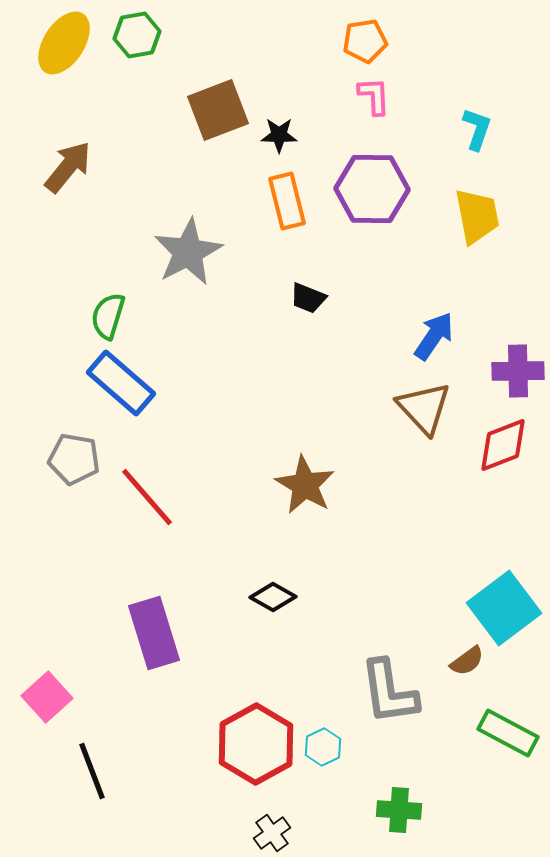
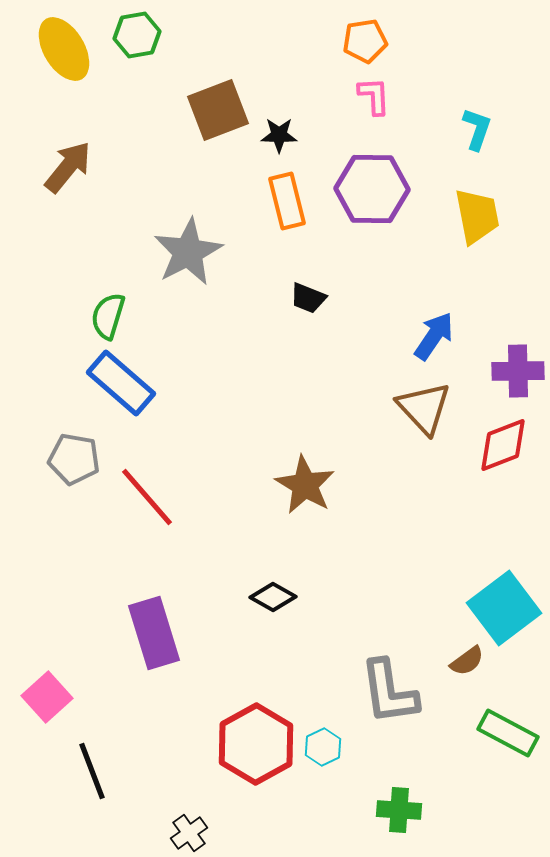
yellow ellipse: moved 6 px down; rotated 64 degrees counterclockwise
black cross: moved 83 px left
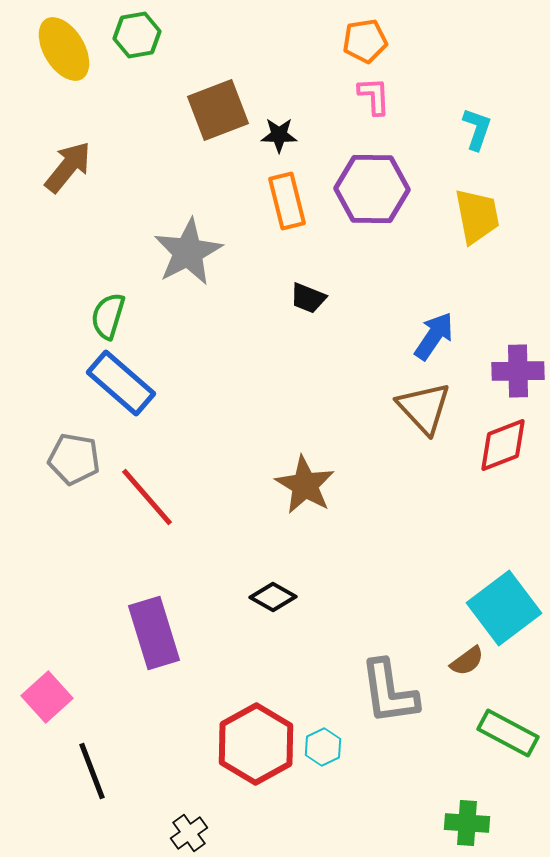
green cross: moved 68 px right, 13 px down
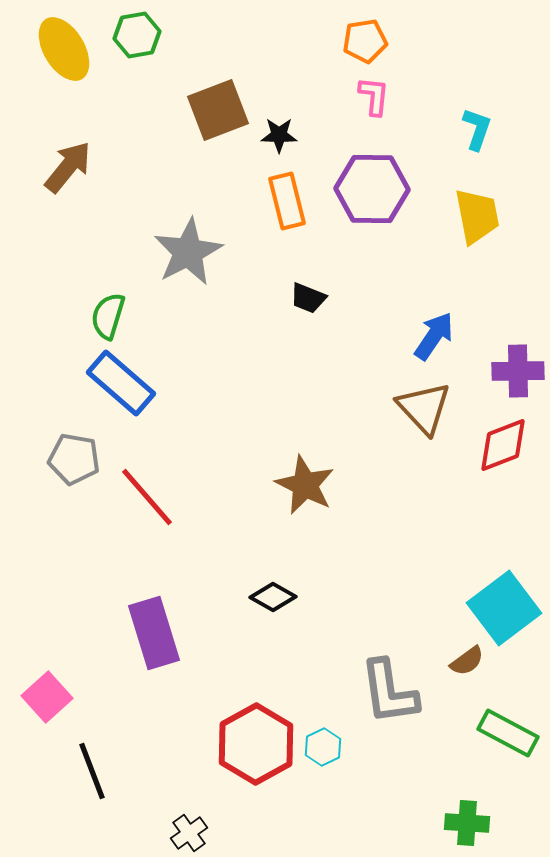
pink L-shape: rotated 9 degrees clockwise
brown star: rotated 4 degrees counterclockwise
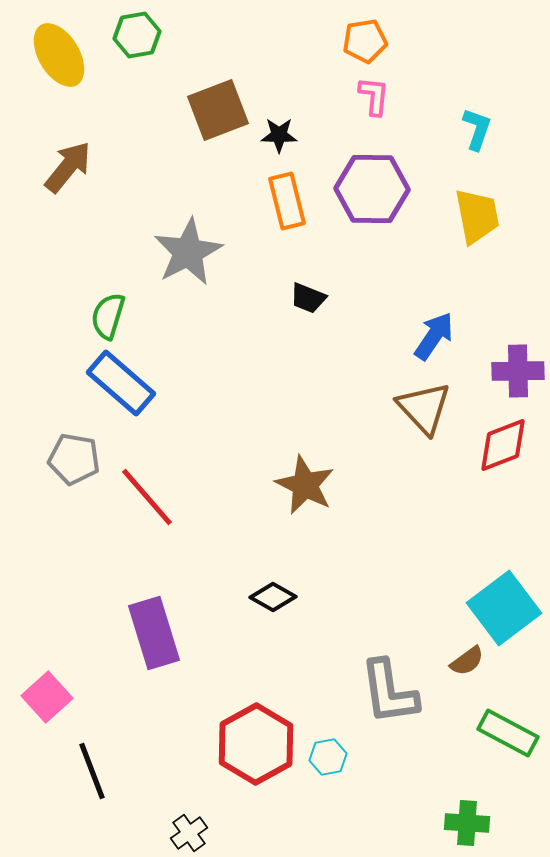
yellow ellipse: moved 5 px left, 6 px down
cyan hexagon: moved 5 px right, 10 px down; rotated 15 degrees clockwise
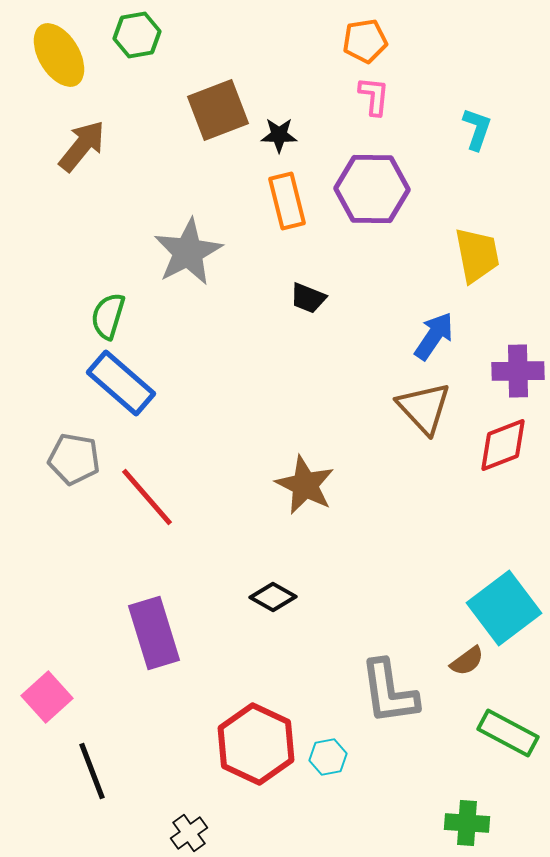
brown arrow: moved 14 px right, 21 px up
yellow trapezoid: moved 39 px down
red hexagon: rotated 6 degrees counterclockwise
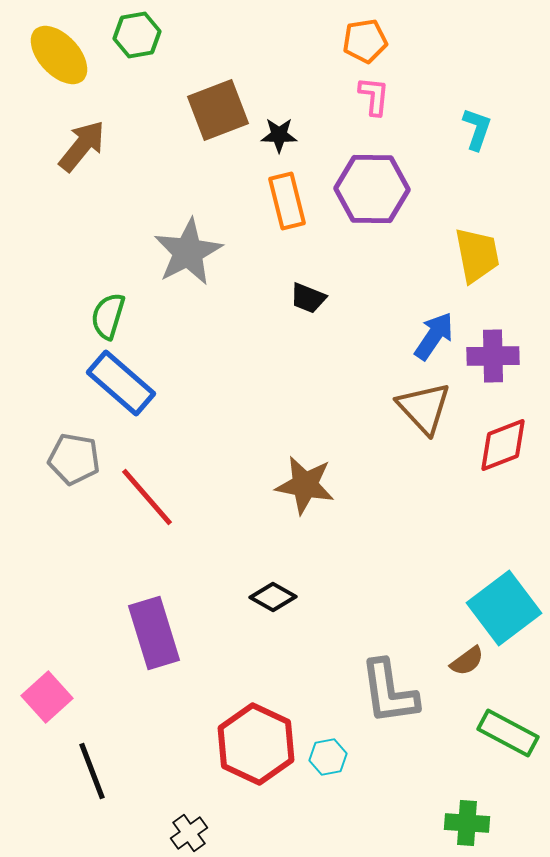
yellow ellipse: rotated 12 degrees counterclockwise
purple cross: moved 25 px left, 15 px up
brown star: rotated 16 degrees counterclockwise
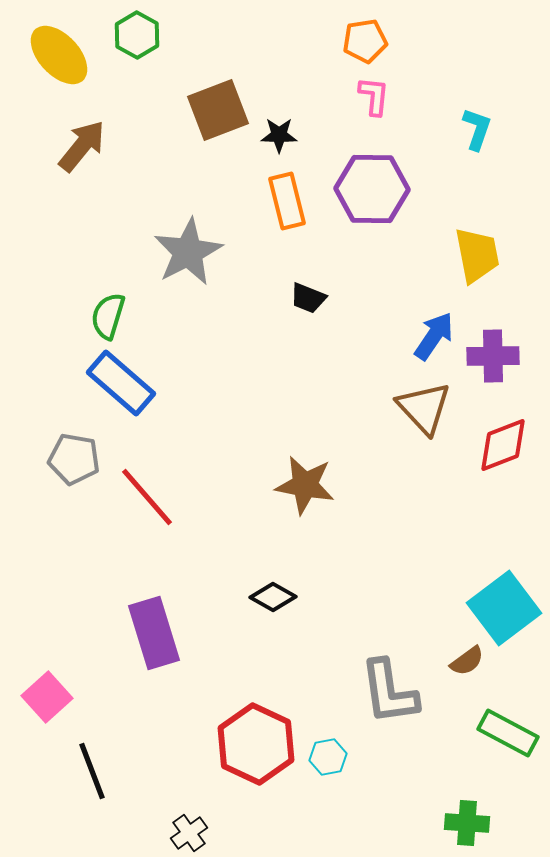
green hexagon: rotated 21 degrees counterclockwise
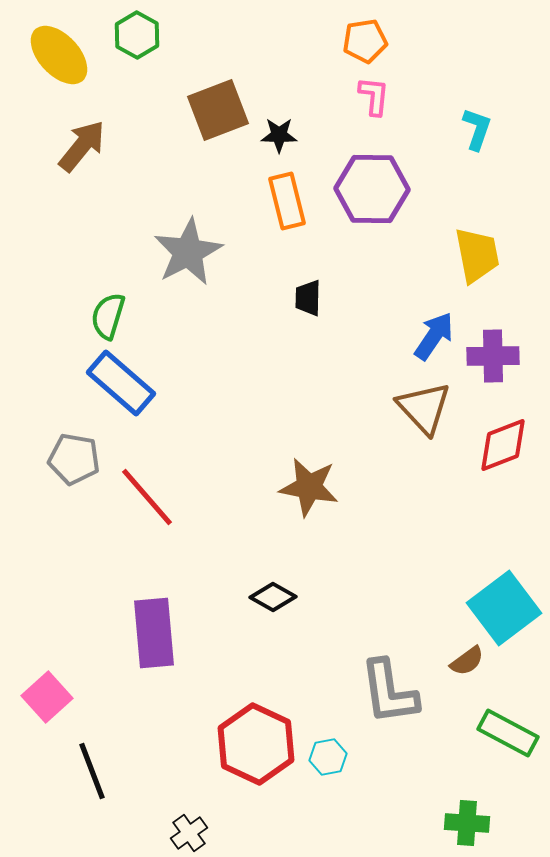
black trapezoid: rotated 69 degrees clockwise
brown star: moved 4 px right, 2 px down
purple rectangle: rotated 12 degrees clockwise
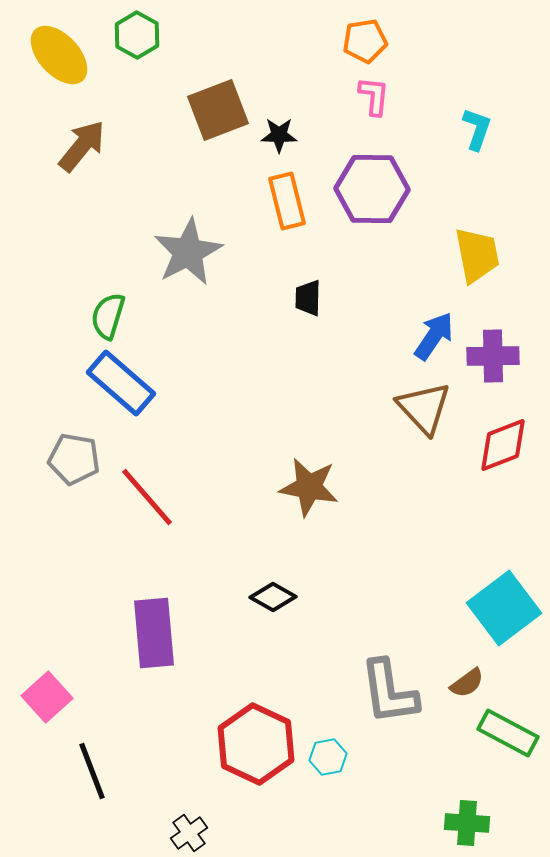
brown semicircle: moved 22 px down
